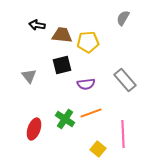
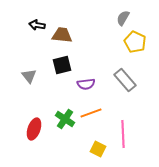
yellow pentagon: moved 47 px right; rotated 30 degrees clockwise
yellow square: rotated 14 degrees counterclockwise
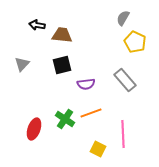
gray triangle: moved 7 px left, 12 px up; rotated 21 degrees clockwise
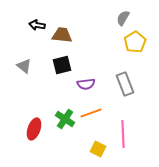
yellow pentagon: rotated 15 degrees clockwise
gray triangle: moved 2 px right, 2 px down; rotated 35 degrees counterclockwise
gray rectangle: moved 4 px down; rotated 20 degrees clockwise
